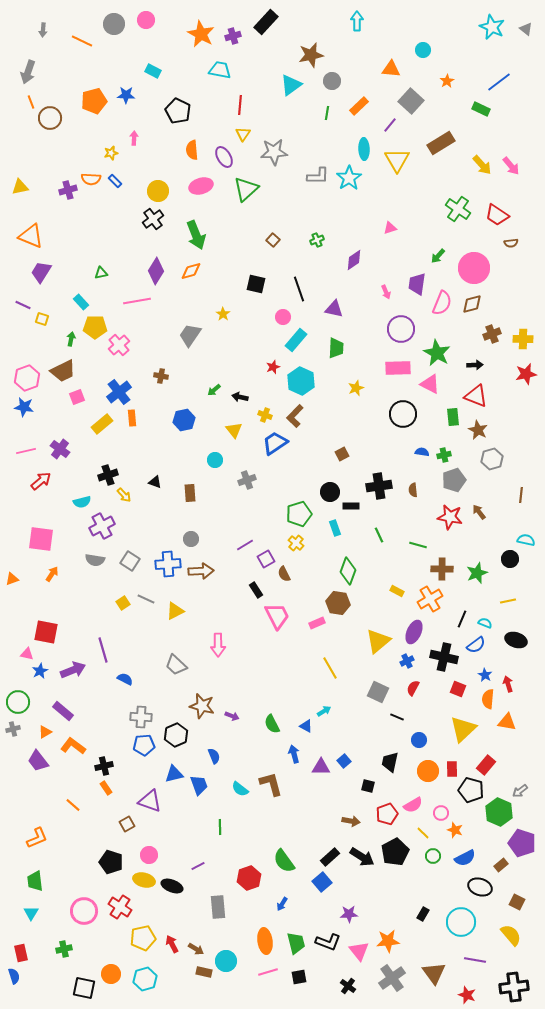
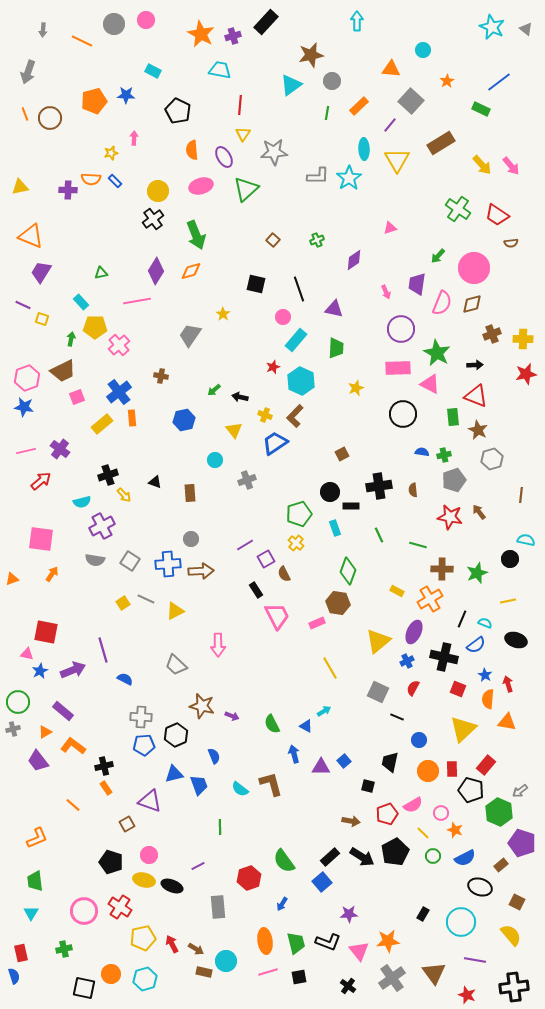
orange line at (31, 102): moved 6 px left, 12 px down
purple cross at (68, 190): rotated 18 degrees clockwise
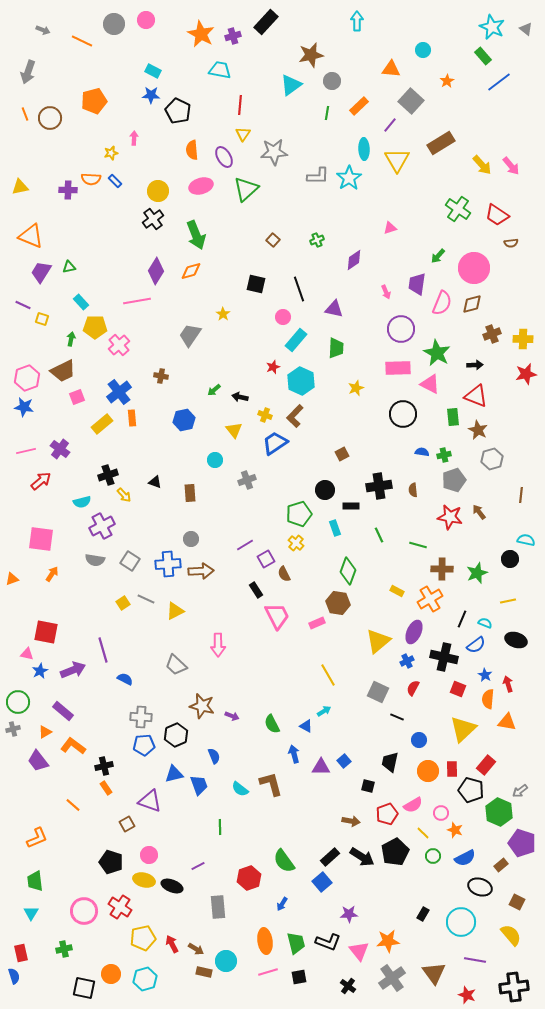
gray arrow at (43, 30): rotated 72 degrees counterclockwise
blue star at (126, 95): moved 25 px right
green rectangle at (481, 109): moved 2 px right, 53 px up; rotated 24 degrees clockwise
green triangle at (101, 273): moved 32 px left, 6 px up
black circle at (330, 492): moved 5 px left, 2 px up
yellow line at (330, 668): moved 2 px left, 7 px down
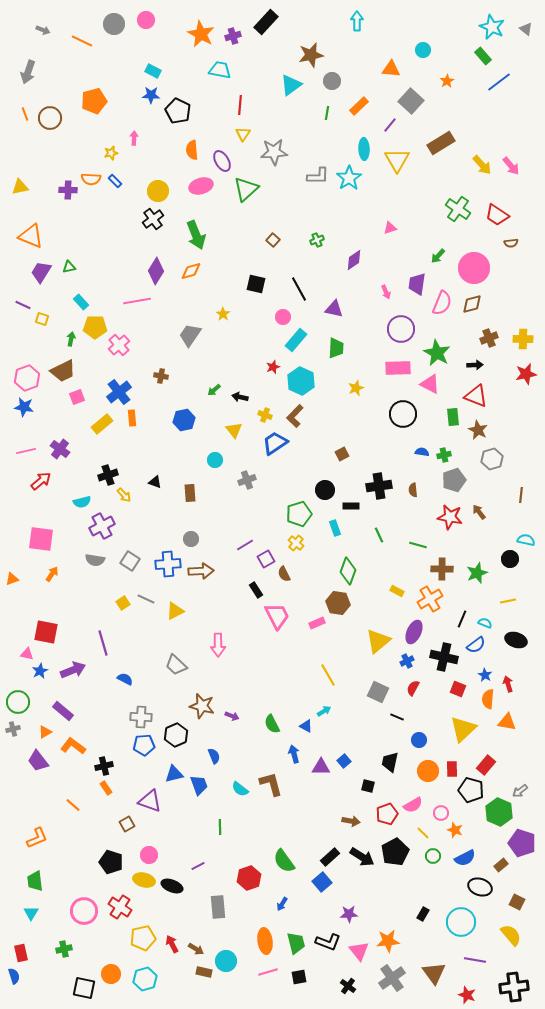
purple ellipse at (224, 157): moved 2 px left, 4 px down
black line at (299, 289): rotated 10 degrees counterclockwise
brown cross at (492, 334): moved 3 px left, 4 px down
purple line at (103, 650): moved 7 px up
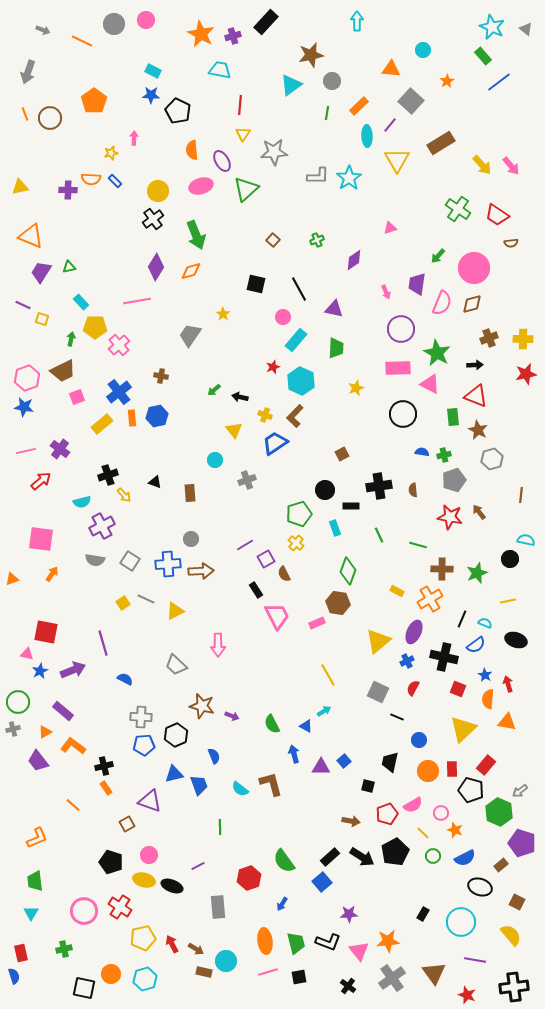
orange pentagon at (94, 101): rotated 20 degrees counterclockwise
cyan ellipse at (364, 149): moved 3 px right, 13 px up
purple diamond at (156, 271): moved 4 px up
blue hexagon at (184, 420): moved 27 px left, 4 px up
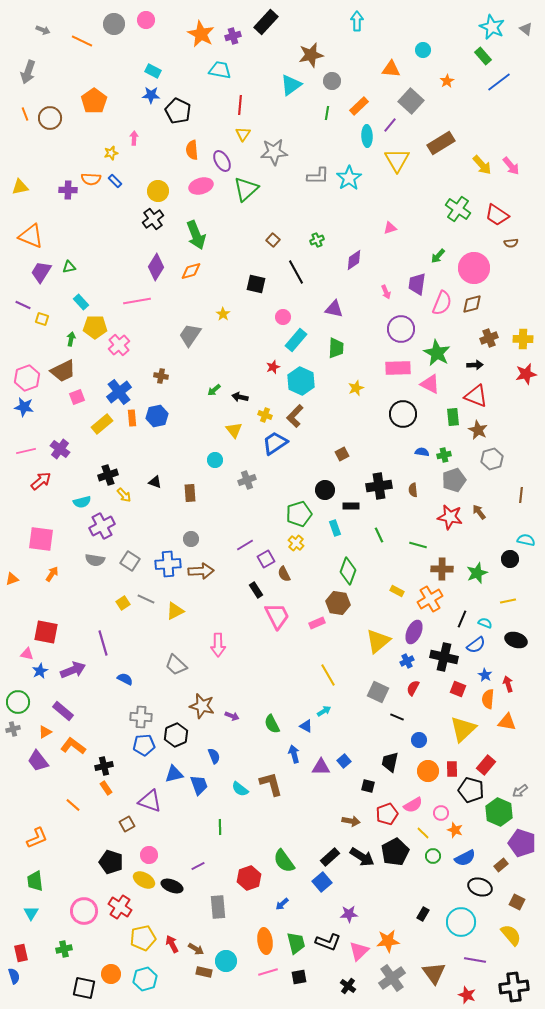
black line at (299, 289): moved 3 px left, 17 px up
yellow ellipse at (144, 880): rotated 15 degrees clockwise
blue arrow at (282, 904): rotated 16 degrees clockwise
pink triangle at (359, 951): rotated 25 degrees clockwise
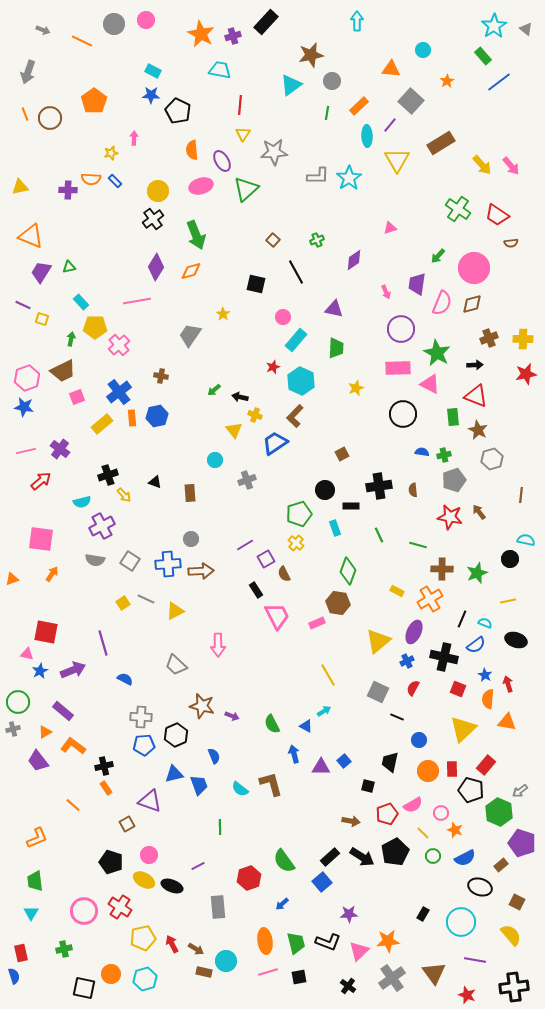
cyan star at (492, 27): moved 2 px right, 1 px up; rotated 15 degrees clockwise
yellow cross at (265, 415): moved 10 px left
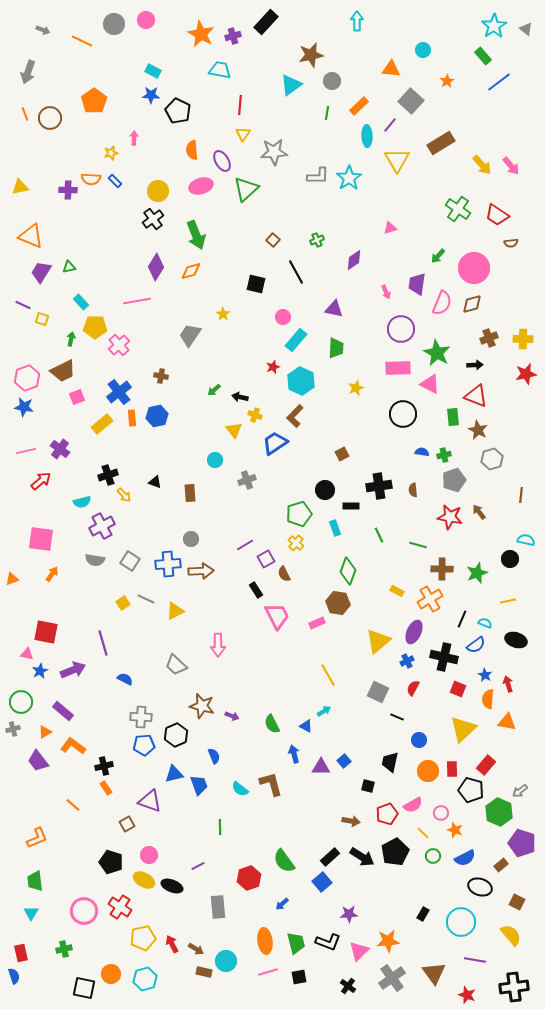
green circle at (18, 702): moved 3 px right
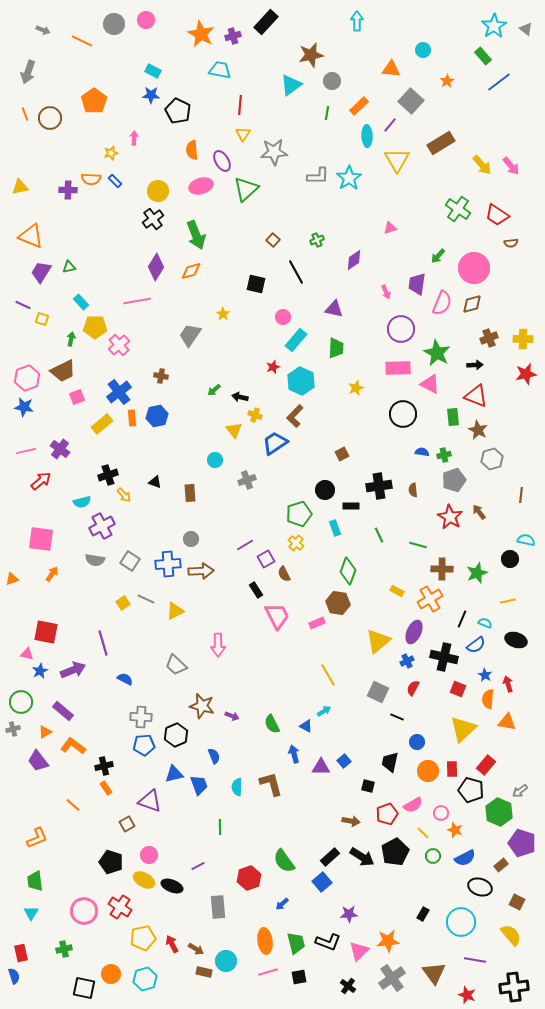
red star at (450, 517): rotated 20 degrees clockwise
blue circle at (419, 740): moved 2 px left, 2 px down
cyan semicircle at (240, 789): moved 3 px left, 2 px up; rotated 54 degrees clockwise
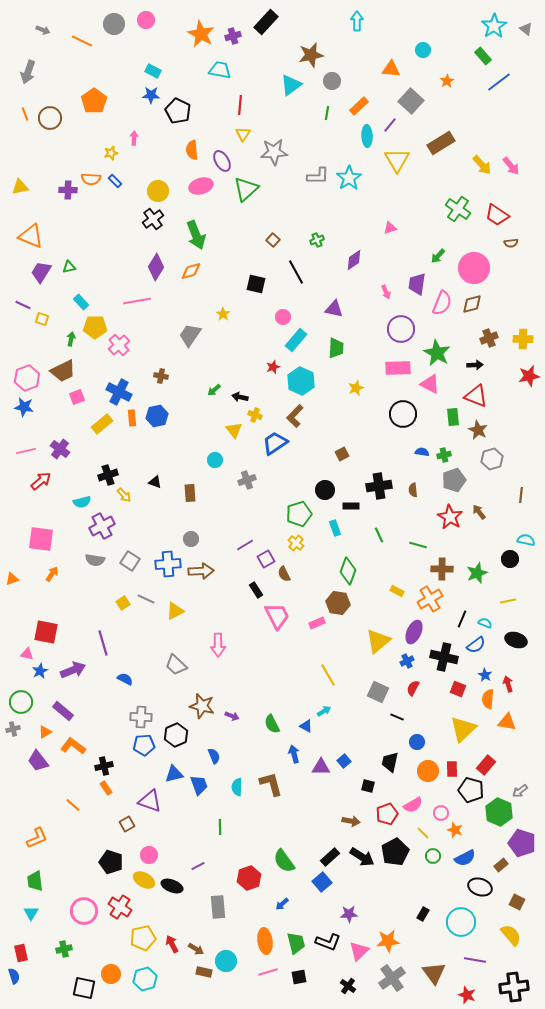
red star at (526, 374): moved 3 px right, 2 px down
blue cross at (119, 392): rotated 25 degrees counterclockwise
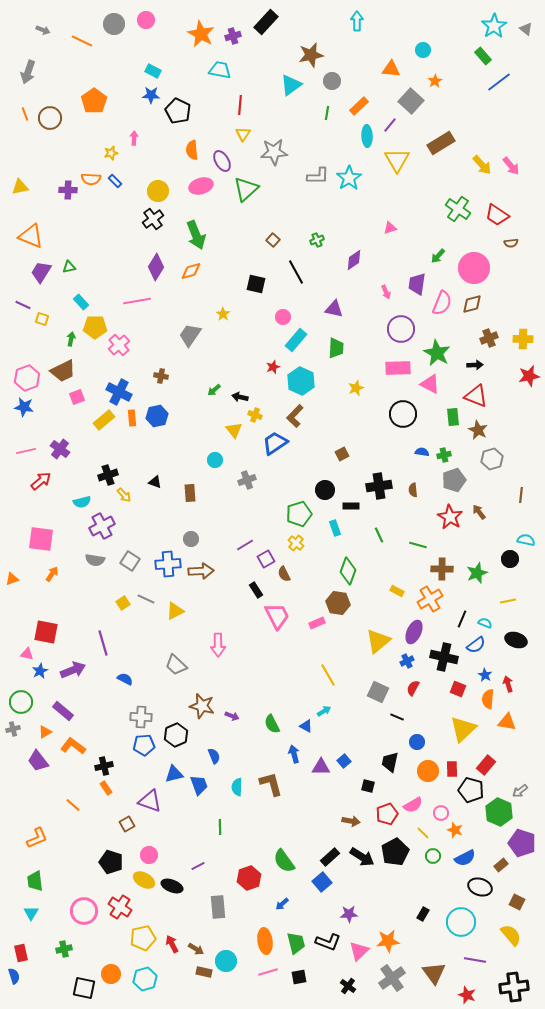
orange star at (447, 81): moved 12 px left
yellow rectangle at (102, 424): moved 2 px right, 4 px up
